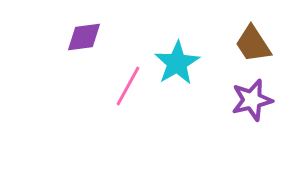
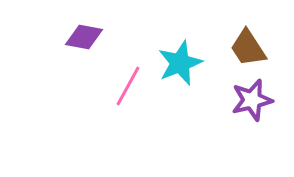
purple diamond: rotated 18 degrees clockwise
brown trapezoid: moved 5 px left, 4 px down
cyan star: moved 3 px right; rotated 9 degrees clockwise
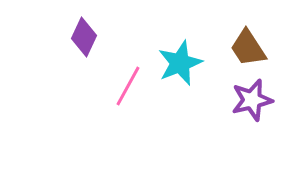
purple diamond: rotated 75 degrees counterclockwise
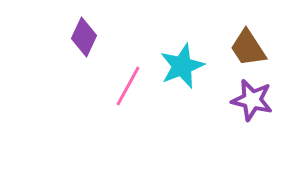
cyan star: moved 2 px right, 3 px down
purple star: rotated 27 degrees clockwise
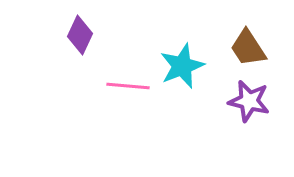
purple diamond: moved 4 px left, 2 px up
pink line: rotated 66 degrees clockwise
purple star: moved 3 px left, 1 px down
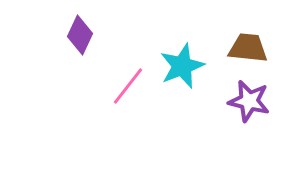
brown trapezoid: rotated 129 degrees clockwise
pink line: rotated 57 degrees counterclockwise
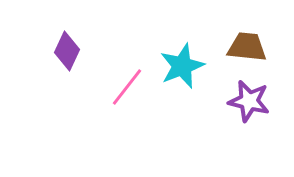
purple diamond: moved 13 px left, 16 px down
brown trapezoid: moved 1 px left, 1 px up
pink line: moved 1 px left, 1 px down
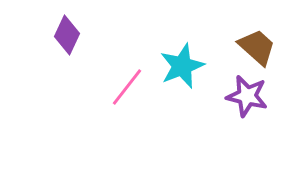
brown trapezoid: moved 10 px right; rotated 36 degrees clockwise
purple diamond: moved 16 px up
purple star: moved 2 px left, 5 px up
